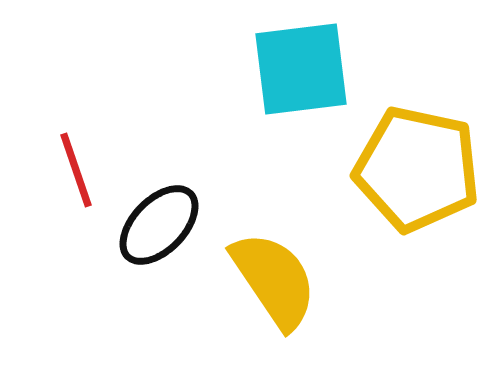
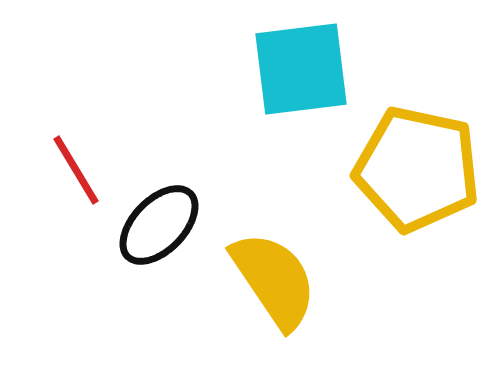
red line: rotated 12 degrees counterclockwise
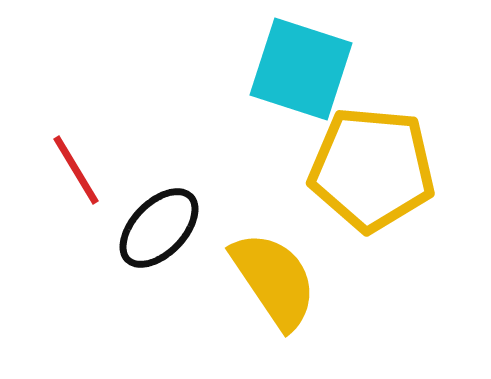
cyan square: rotated 25 degrees clockwise
yellow pentagon: moved 45 px left; rotated 7 degrees counterclockwise
black ellipse: moved 3 px down
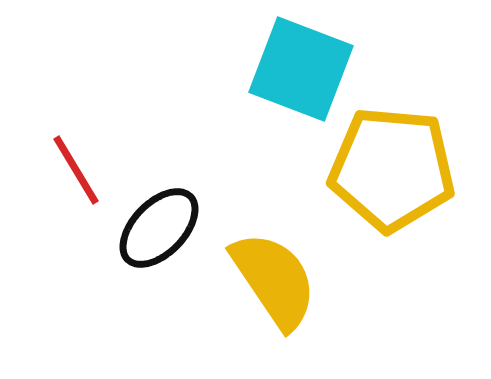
cyan square: rotated 3 degrees clockwise
yellow pentagon: moved 20 px right
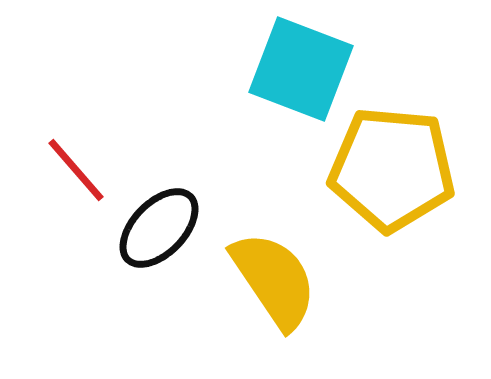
red line: rotated 10 degrees counterclockwise
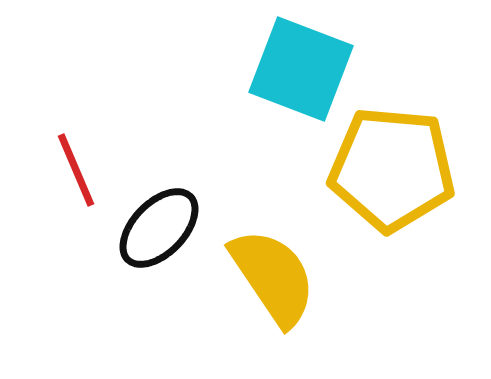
red line: rotated 18 degrees clockwise
yellow semicircle: moved 1 px left, 3 px up
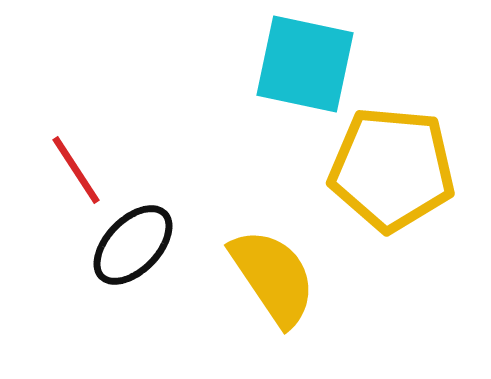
cyan square: moved 4 px right, 5 px up; rotated 9 degrees counterclockwise
red line: rotated 10 degrees counterclockwise
black ellipse: moved 26 px left, 17 px down
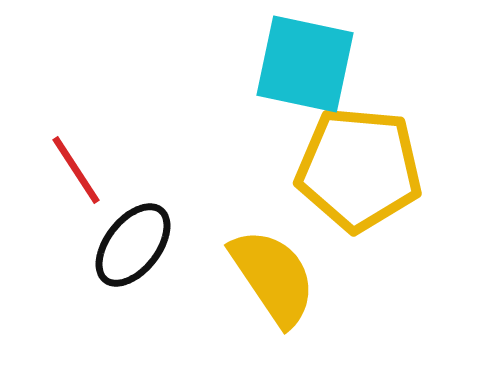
yellow pentagon: moved 33 px left
black ellipse: rotated 6 degrees counterclockwise
